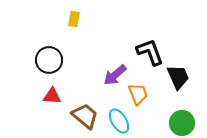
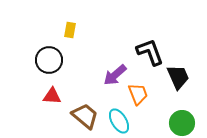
yellow rectangle: moved 4 px left, 11 px down
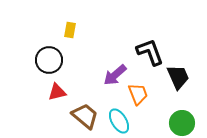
red triangle: moved 5 px right, 4 px up; rotated 18 degrees counterclockwise
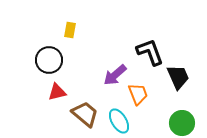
brown trapezoid: moved 2 px up
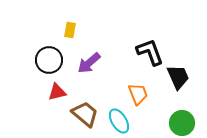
purple arrow: moved 26 px left, 12 px up
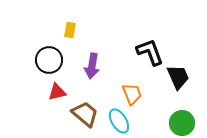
purple arrow: moved 3 px right, 3 px down; rotated 40 degrees counterclockwise
orange trapezoid: moved 6 px left
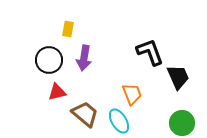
yellow rectangle: moved 2 px left, 1 px up
purple arrow: moved 8 px left, 8 px up
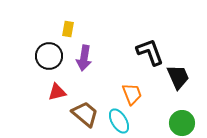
black circle: moved 4 px up
